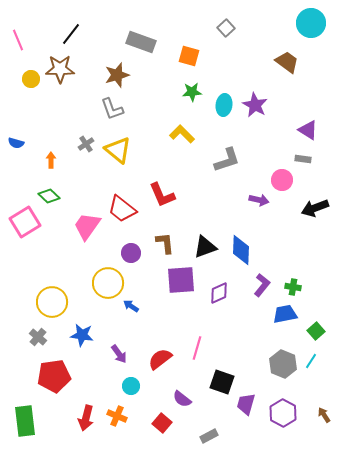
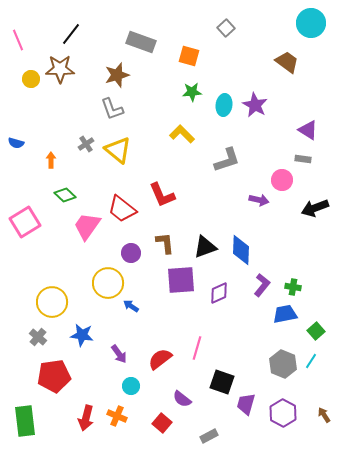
green diamond at (49, 196): moved 16 px right, 1 px up
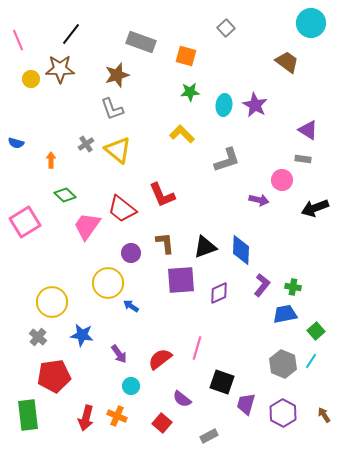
orange square at (189, 56): moved 3 px left
green star at (192, 92): moved 2 px left
green rectangle at (25, 421): moved 3 px right, 6 px up
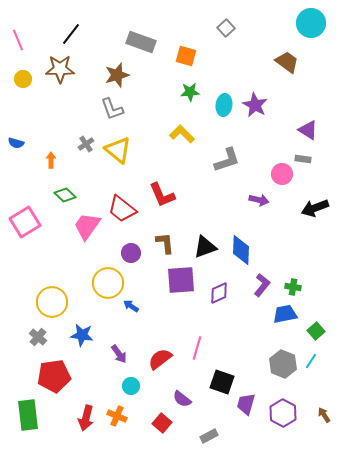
yellow circle at (31, 79): moved 8 px left
pink circle at (282, 180): moved 6 px up
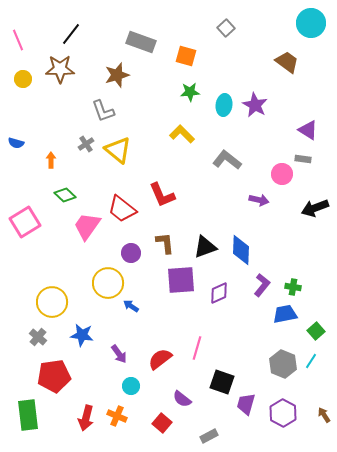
gray L-shape at (112, 109): moved 9 px left, 2 px down
gray L-shape at (227, 160): rotated 124 degrees counterclockwise
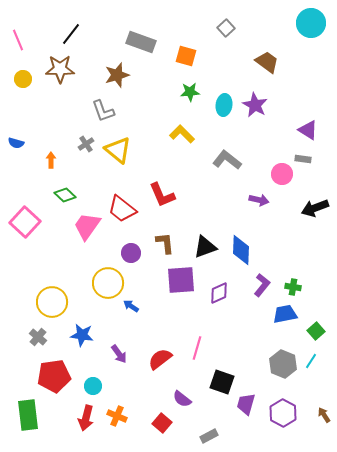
brown trapezoid at (287, 62): moved 20 px left
pink square at (25, 222): rotated 16 degrees counterclockwise
cyan circle at (131, 386): moved 38 px left
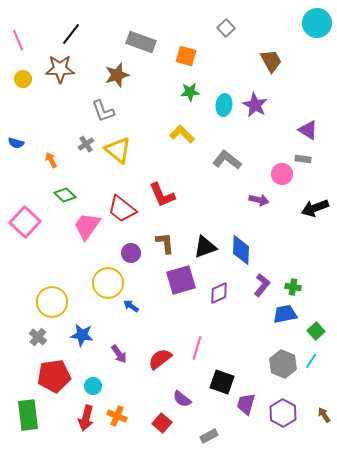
cyan circle at (311, 23): moved 6 px right
brown trapezoid at (267, 62): moved 4 px right, 1 px up; rotated 25 degrees clockwise
orange arrow at (51, 160): rotated 28 degrees counterclockwise
purple square at (181, 280): rotated 12 degrees counterclockwise
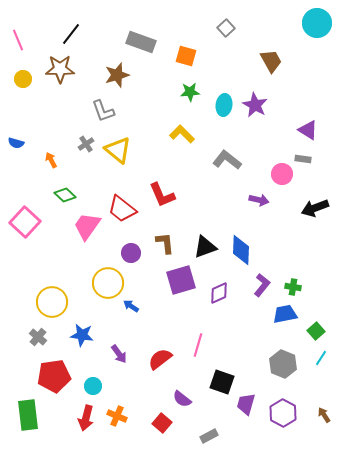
pink line at (197, 348): moved 1 px right, 3 px up
cyan line at (311, 361): moved 10 px right, 3 px up
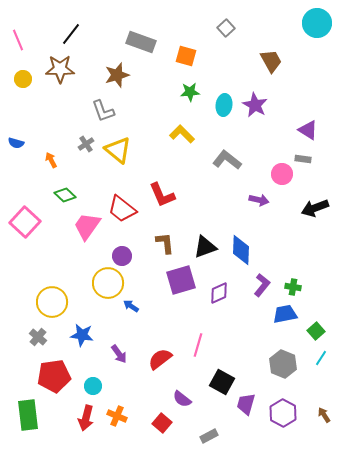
purple circle at (131, 253): moved 9 px left, 3 px down
black square at (222, 382): rotated 10 degrees clockwise
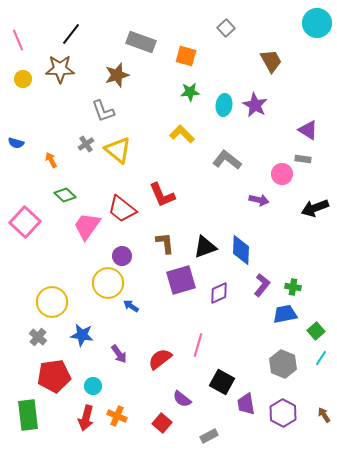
purple trapezoid at (246, 404): rotated 25 degrees counterclockwise
